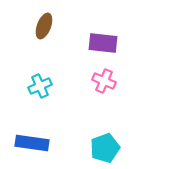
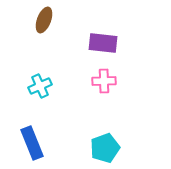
brown ellipse: moved 6 px up
pink cross: rotated 25 degrees counterclockwise
blue rectangle: rotated 60 degrees clockwise
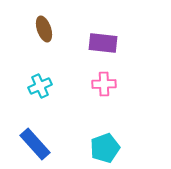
brown ellipse: moved 9 px down; rotated 40 degrees counterclockwise
pink cross: moved 3 px down
blue rectangle: moved 3 px right, 1 px down; rotated 20 degrees counterclockwise
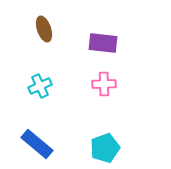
blue rectangle: moved 2 px right; rotated 8 degrees counterclockwise
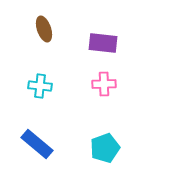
cyan cross: rotated 30 degrees clockwise
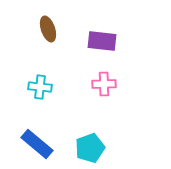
brown ellipse: moved 4 px right
purple rectangle: moved 1 px left, 2 px up
cyan cross: moved 1 px down
cyan pentagon: moved 15 px left
